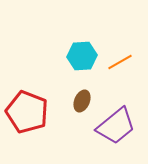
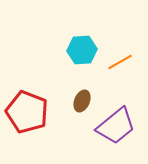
cyan hexagon: moved 6 px up
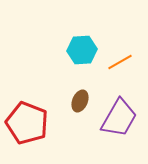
brown ellipse: moved 2 px left
red pentagon: moved 11 px down
purple trapezoid: moved 3 px right, 8 px up; rotated 21 degrees counterclockwise
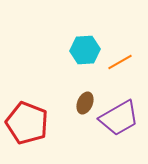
cyan hexagon: moved 3 px right
brown ellipse: moved 5 px right, 2 px down
purple trapezoid: rotated 30 degrees clockwise
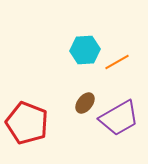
orange line: moved 3 px left
brown ellipse: rotated 15 degrees clockwise
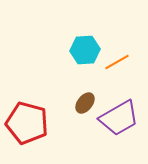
red pentagon: rotated 6 degrees counterclockwise
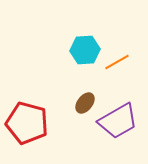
purple trapezoid: moved 1 px left, 3 px down
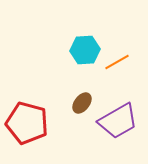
brown ellipse: moved 3 px left
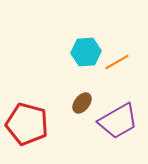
cyan hexagon: moved 1 px right, 2 px down
red pentagon: moved 1 px down
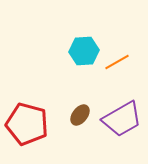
cyan hexagon: moved 2 px left, 1 px up
brown ellipse: moved 2 px left, 12 px down
purple trapezoid: moved 4 px right, 2 px up
